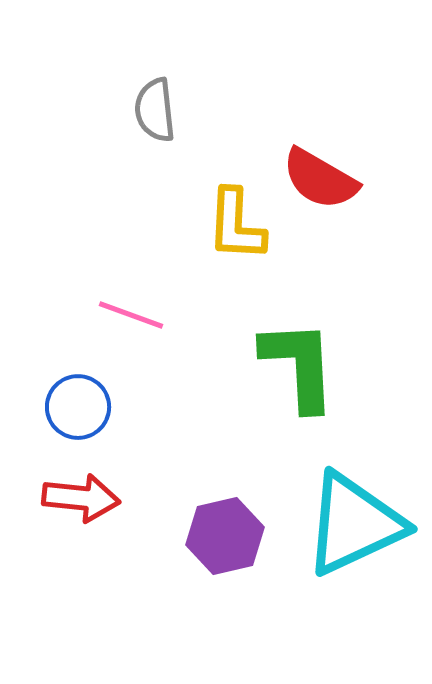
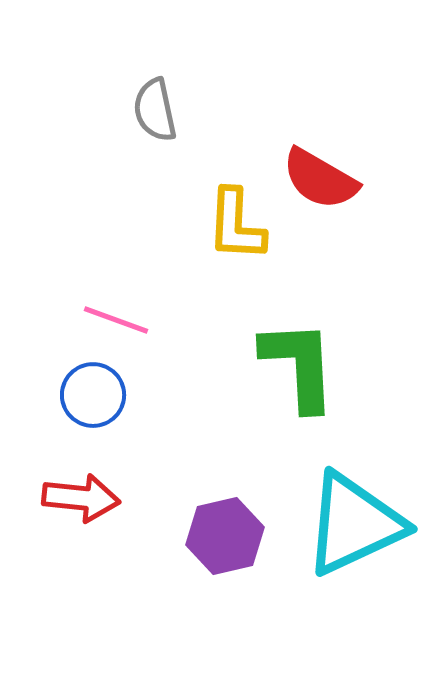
gray semicircle: rotated 6 degrees counterclockwise
pink line: moved 15 px left, 5 px down
blue circle: moved 15 px right, 12 px up
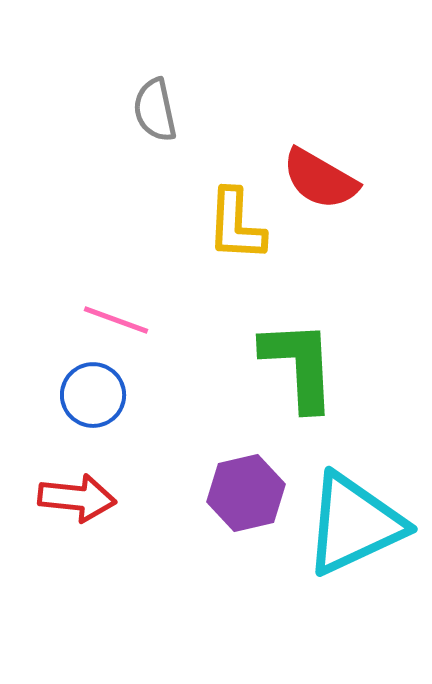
red arrow: moved 4 px left
purple hexagon: moved 21 px right, 43 px up
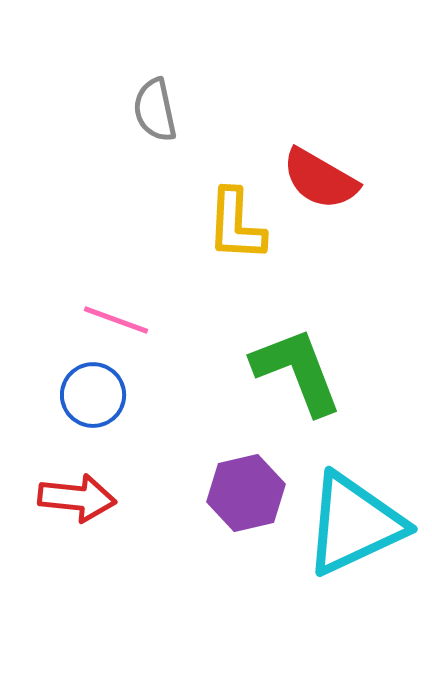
green L-shape: moved 2 px left, 6 px down; rotated 18 degrees counterclockwise
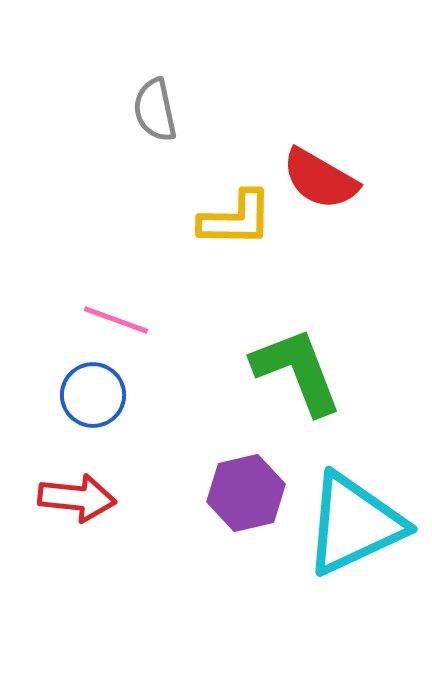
yellow L-shape: moved 6 px up; rotated 92 degrees counterclockwise
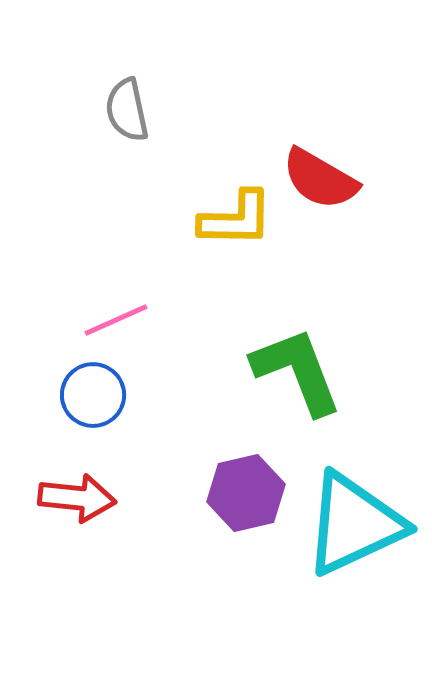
gray semicircle: moved 28 px left
pink line: rotated 44 degrees counterclockwise
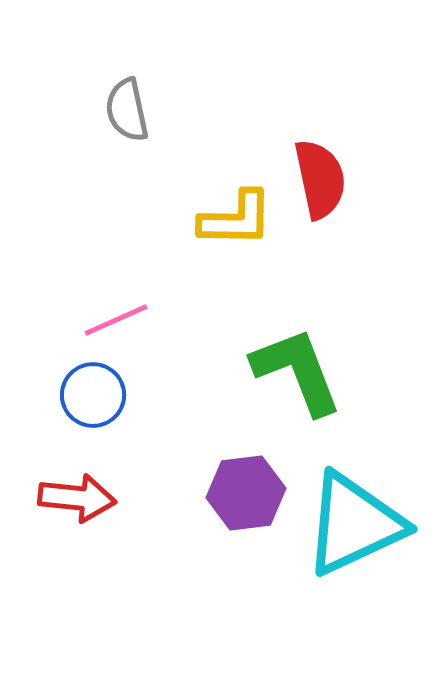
red semicircle: rotated 132 degrees counterclockwise
purple hexagon: rotated 6 degrees clockwise
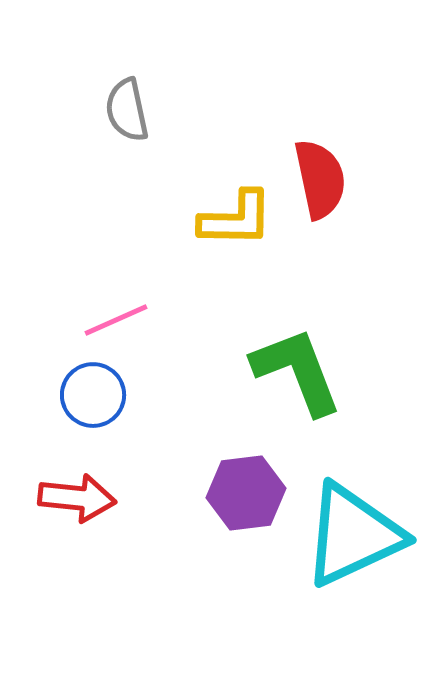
cyan triangle: moved 1 px left, 11 px down
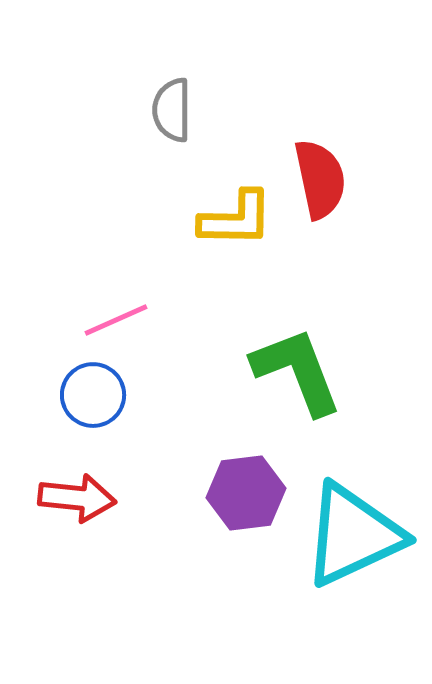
gray semicircle: moved 45 px right; rotated 12 degrees clockwise
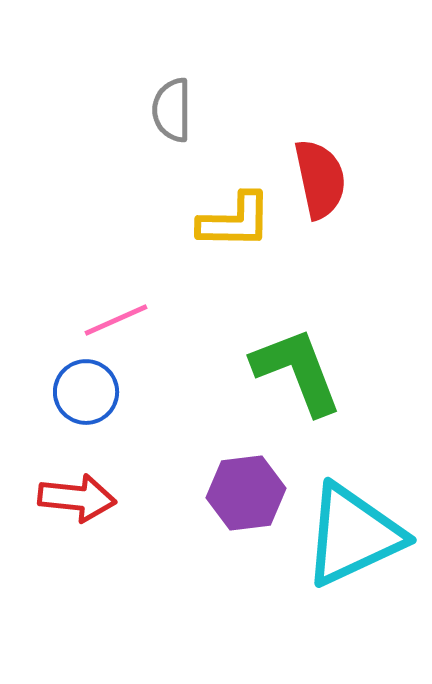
yellow L-shape: moved 1 px left, 2 px down
blue circle: moved 7 px left, 3 px up
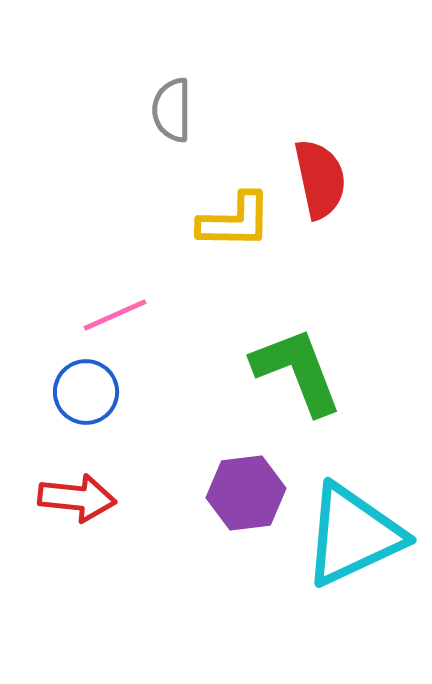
pink line: moved 1 px left, 5 px up
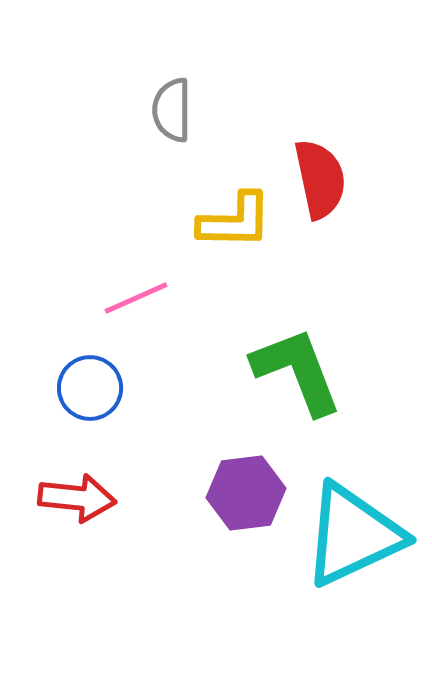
pink line: moved 21 px right, 17 px up
blue circle: moved 4 px right, 4 px up
